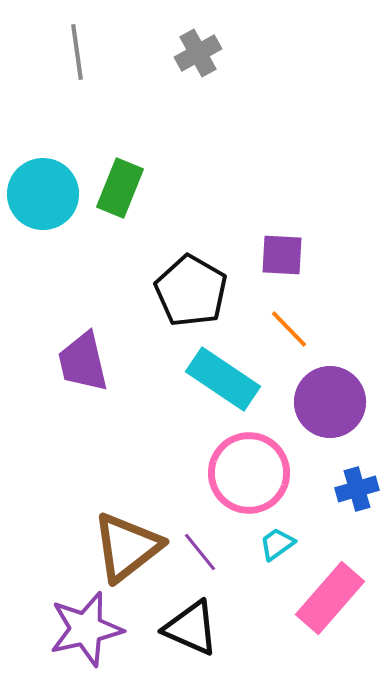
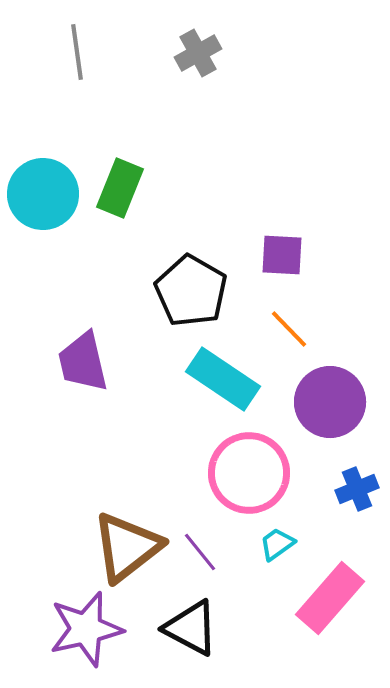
blue cross: rotated 6 degrees counterclockwise
black triangle: rotated 4 degrees clockwise
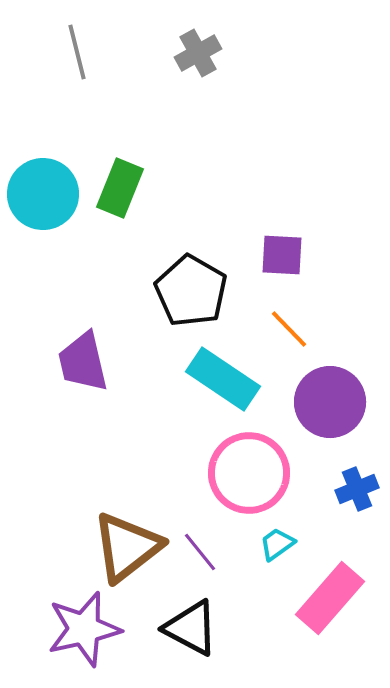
gray line: rotated 6 degrees counterclockwise
purple star: moved 2 px left
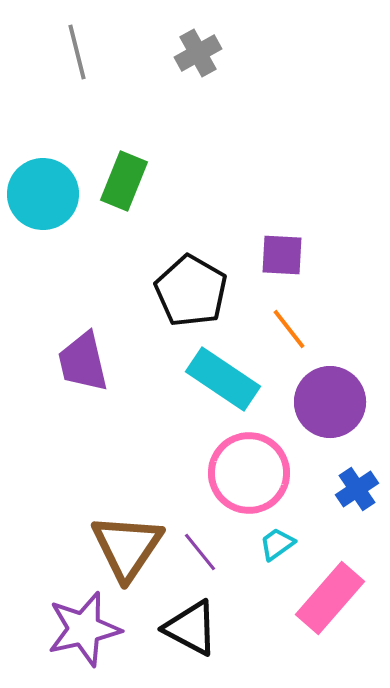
green rectangle: moved 4 px right, 7 px up
orange line: rotated 6 degrees clockwise
blue cross: rotated 12 degrees counterclockwise
brown triangle: rotated 18 degrees counterclockwise
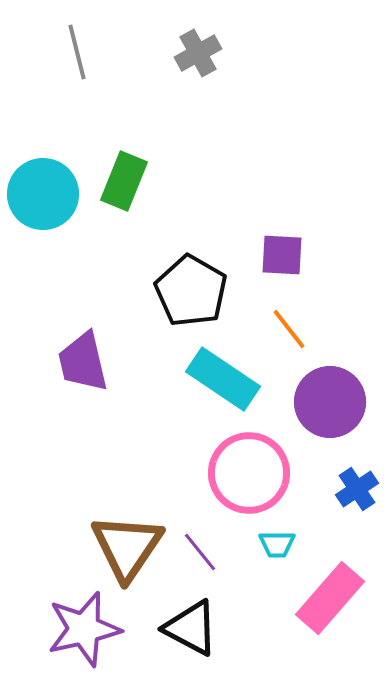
cyan trapezoid: rotated 144 degrees counterclockwise
